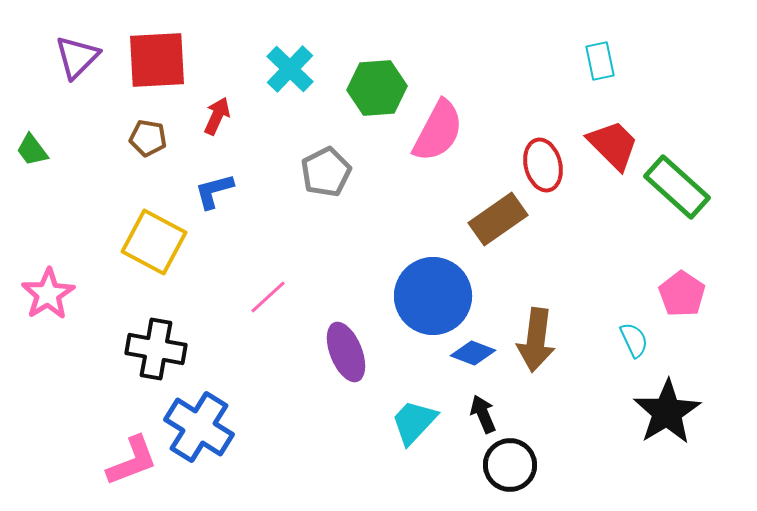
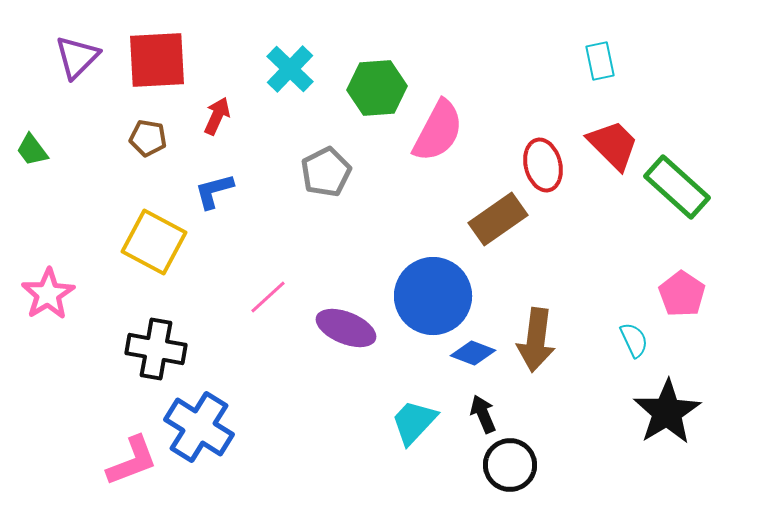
purple ellipse: moved 24 px up; rotated 46 degrees counterclockwise
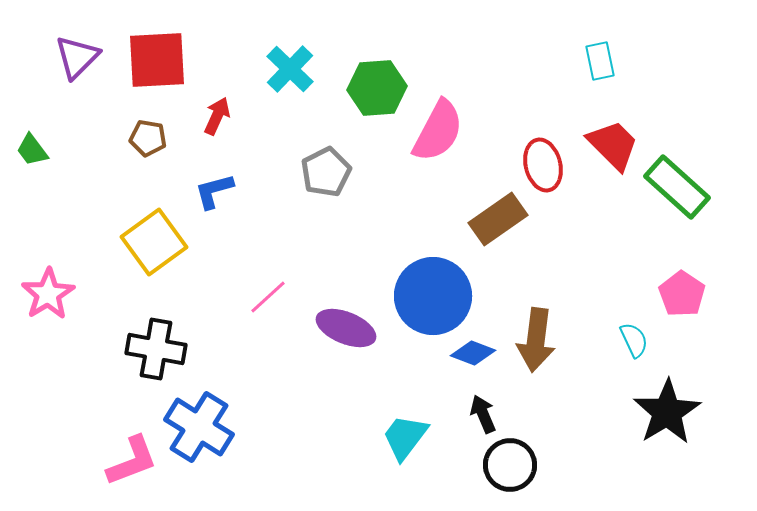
yellow square: rotated 26 degrees clockwise
cyan trapezoid: moved 9 px left, 15 px down; rotated 6 degrees counterclockwise
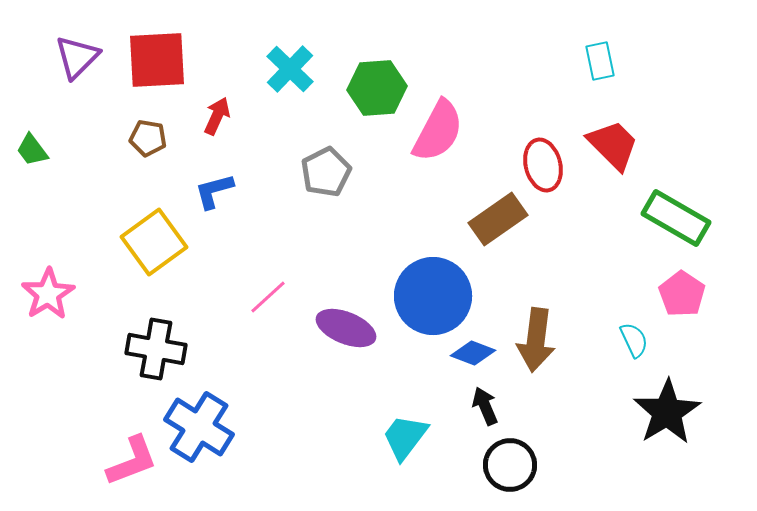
green rectangle: moved 1 px left, 31 px down; rotated 12 degrees counterclockwise
black arrow: moved 2 px right, 8 px up
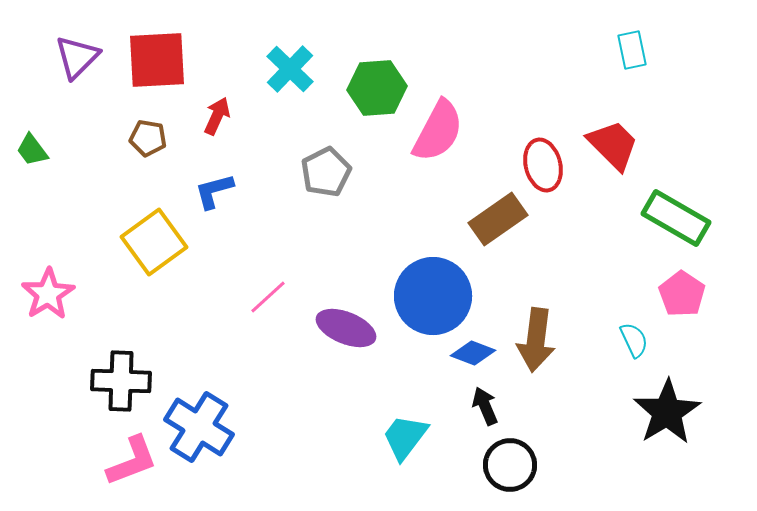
cyan rectangle: moved 32 px right, 11 px up
black cross: moved 35 px left, 32 px down; rotated 8 degrees counterclockwise
